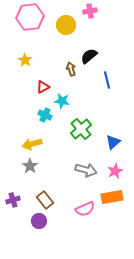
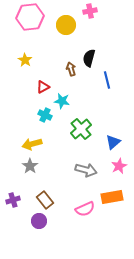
black semicircle: moved 2 px down; rotated 36 degrees counterclockwise
pink star: moved 4 px right, 5 px up
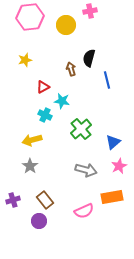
yellow star: rotated 24 degrees clockwise
yellow arrow: moved 4 px up
pink semicircle: moved 1 px left, 2 px down
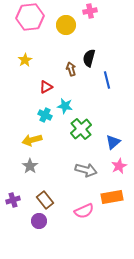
yellow star: rotated 16 degrees counterclockwise
red triangle: moved 3 px right
cyan star: moved 3 px right, 5 px down
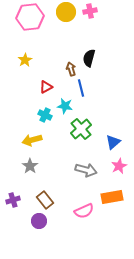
yellow circle: moved 13 px up
blue line: moved 26 px left, 8 px down
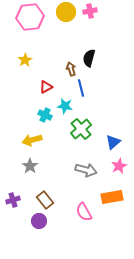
pink semicircle: moved 1 px down; rotated 84 degrees clockwise
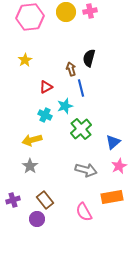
cyan star: rotated 28 degrees counterclockwise
purple circle: moved 2 px left, 2 px up
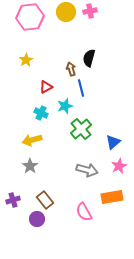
yellow star: moved 1 px right
cyan cross: moved 4 px left, 2 px up
gray arrow: moved 1 px right
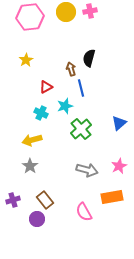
blue triangle: moved 6 px right, 19 px up
